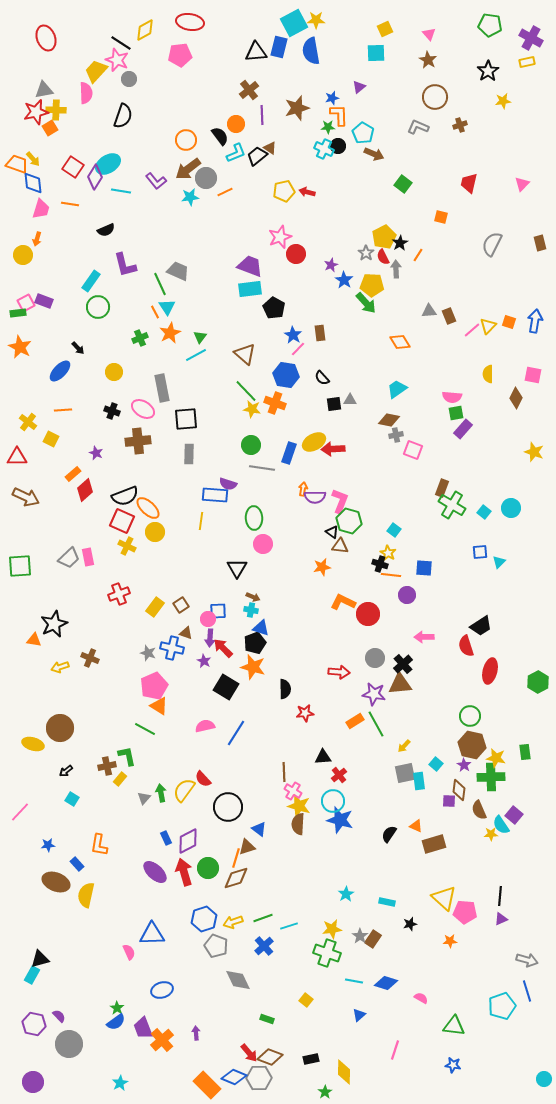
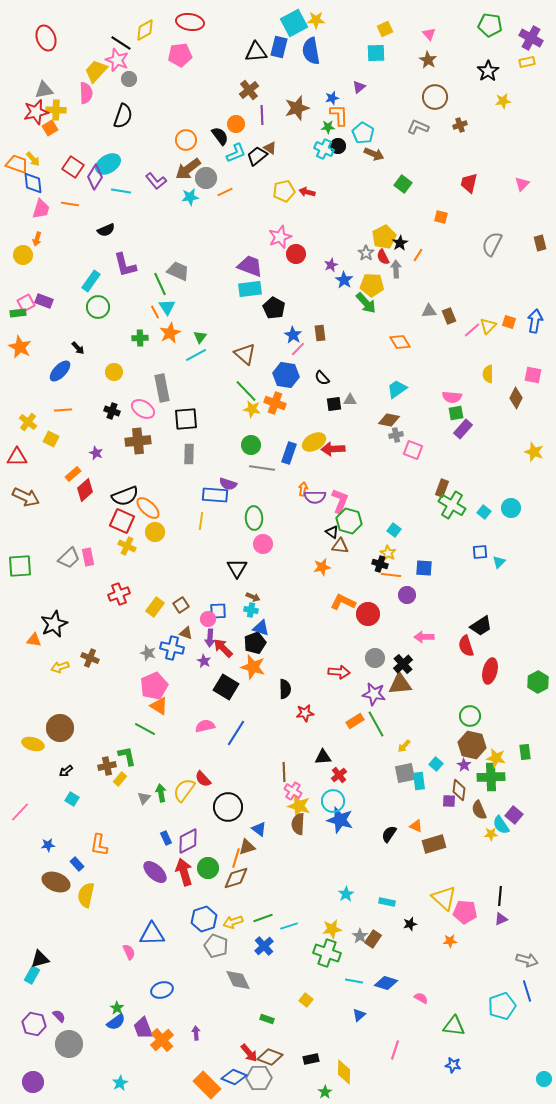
green cross at (140, 338): rotated 21 degrees clockwise
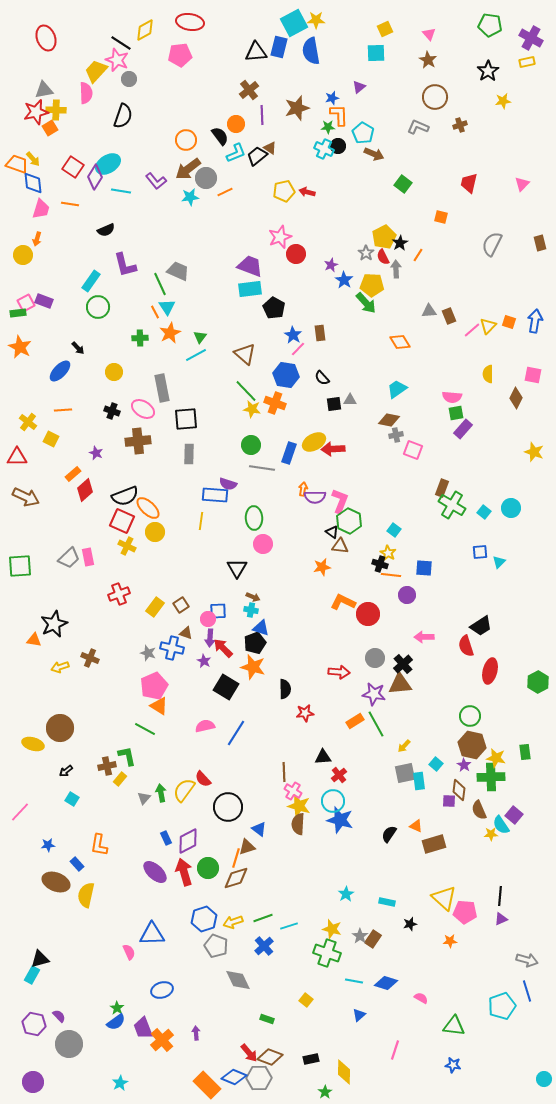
green hexagon at (349, 521): rotated 10 degrees clockwise
yellow star at (332, 929): rotated 24 degrees clockwise
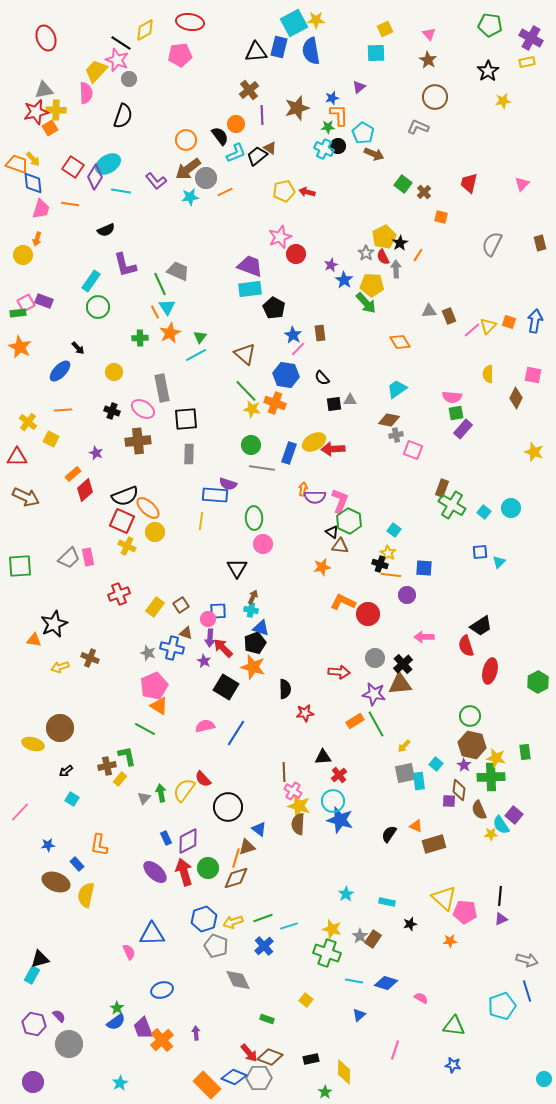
brown cross at (460, 125): moved 36 px left, 67 px down; rotated 24 degrees counterclockwise
brown arrow at (253, 597): rotated 88 degrees counterclockwise
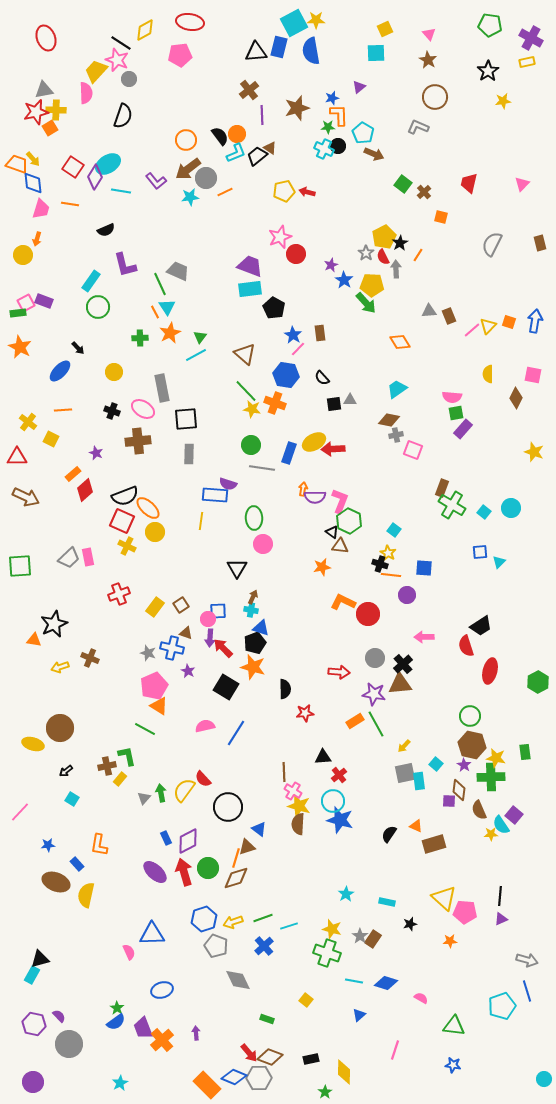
orange circle at (236, 124): moved 1 px right, 10 px down
purple star at (204, 661): moved 16 px left, 10 px down
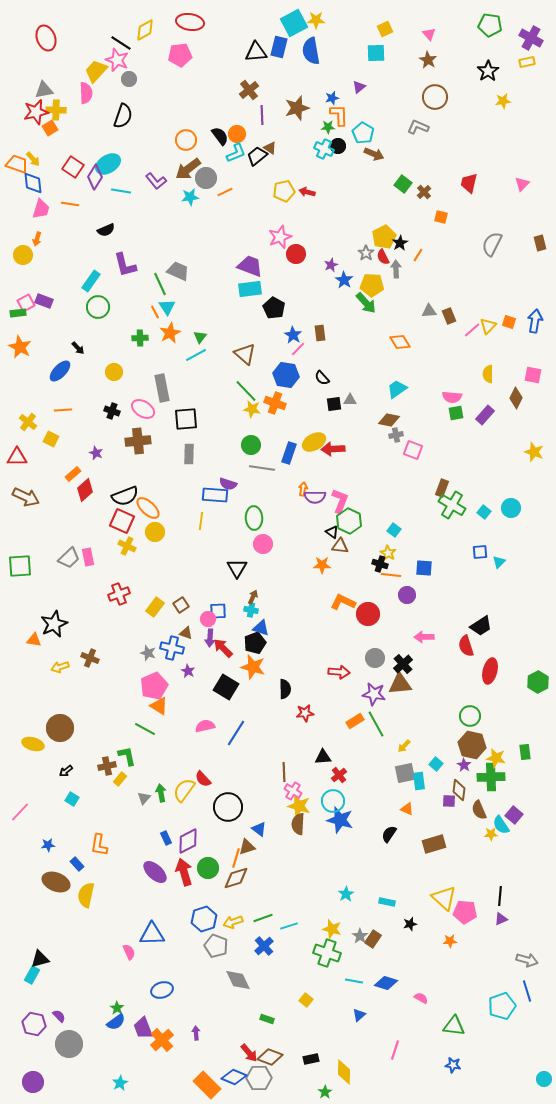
purple rectangle at (463, 429): moved 22 px right, 14 px up
orange star at (322, 567): moved 2 px up; rotated 12 degrees clockwise
orange triangle at (416, 826): moved 9 px left, 17 px up
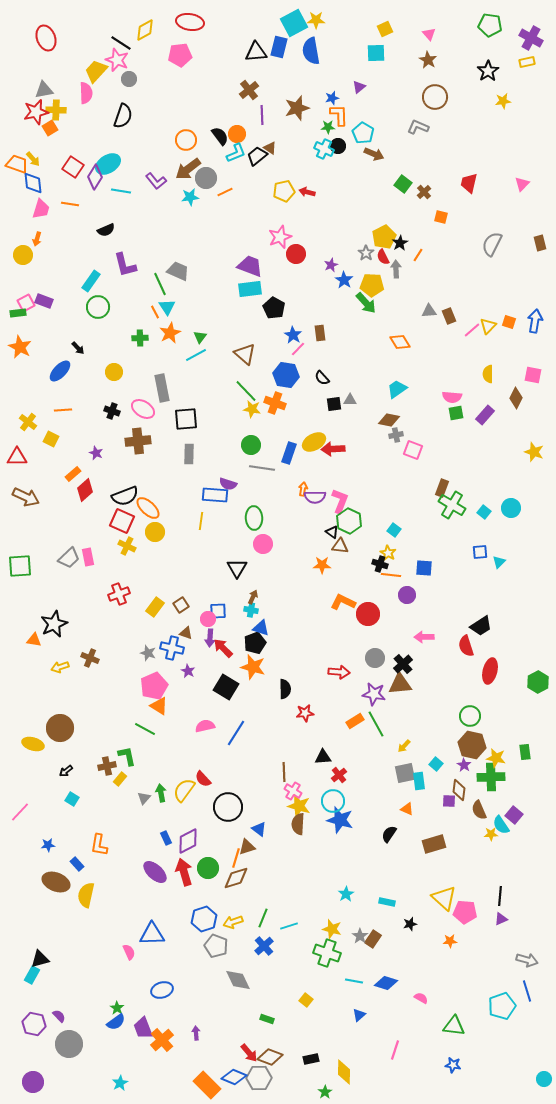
green line at (263, 918): rotated 48 degrees counterclockwise
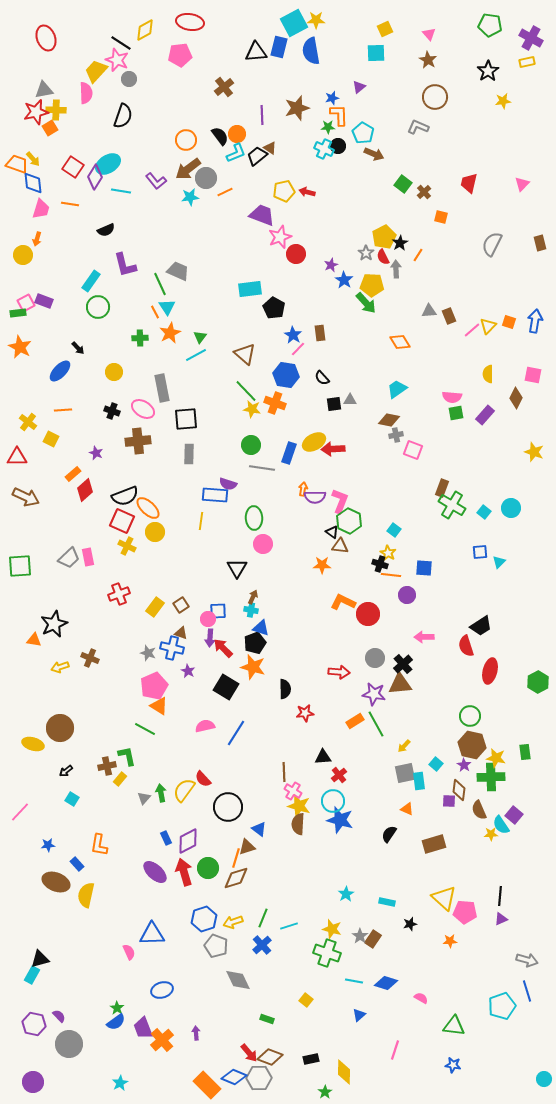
brown cross at (249, 90): moved 25 px left, 3 px up
purple trapezoid at (250, 266): moved 12 px right, 51 px up
brown triangle at (186, 633): moved 5 px left
blue cross at (264, 946): moved 2 px left, 1 px up
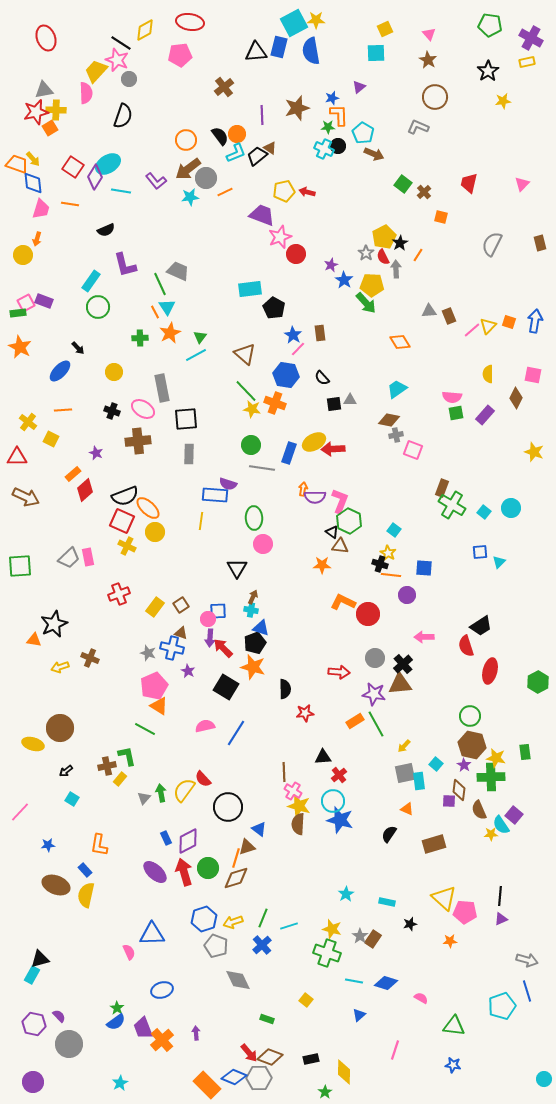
blue rectangle at (77, 864): moved 8 px right, 6 px down
brown ellipse at (56, 882): moved 3 px down
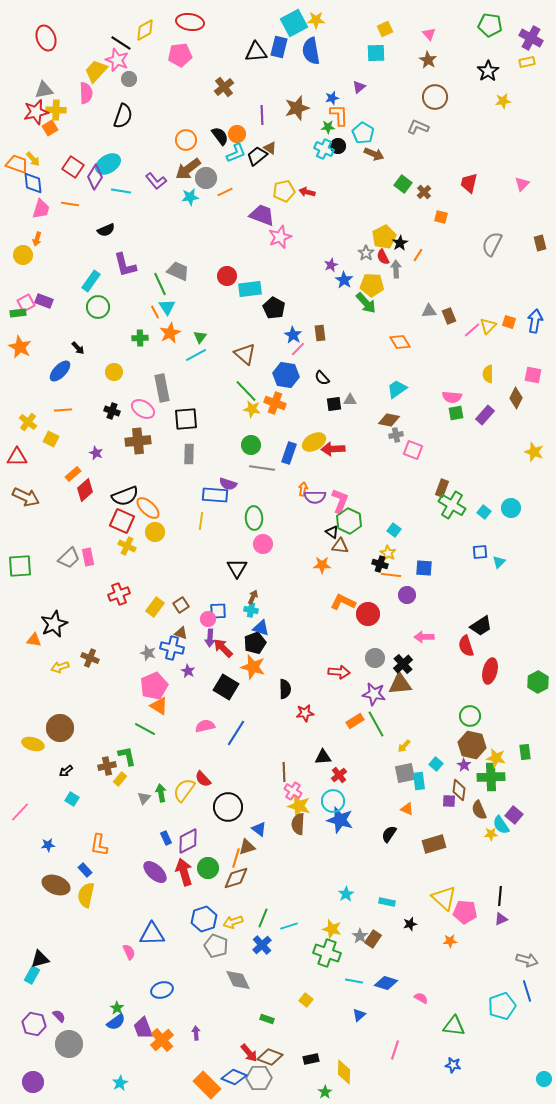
red circle at (296, 254): moved 69 px left, 22 px down
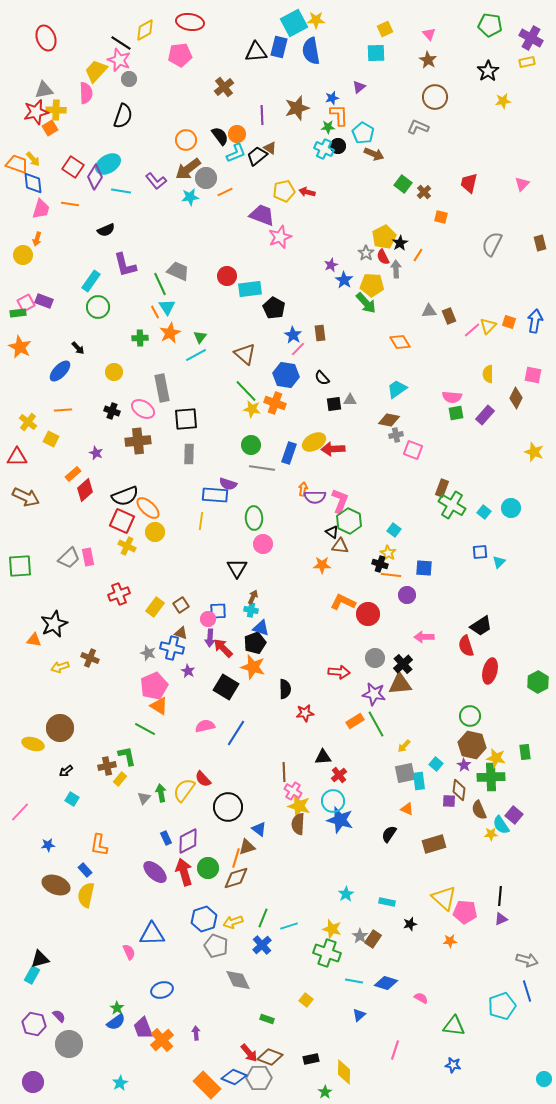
pink star at (117, 60): moved 2 px right
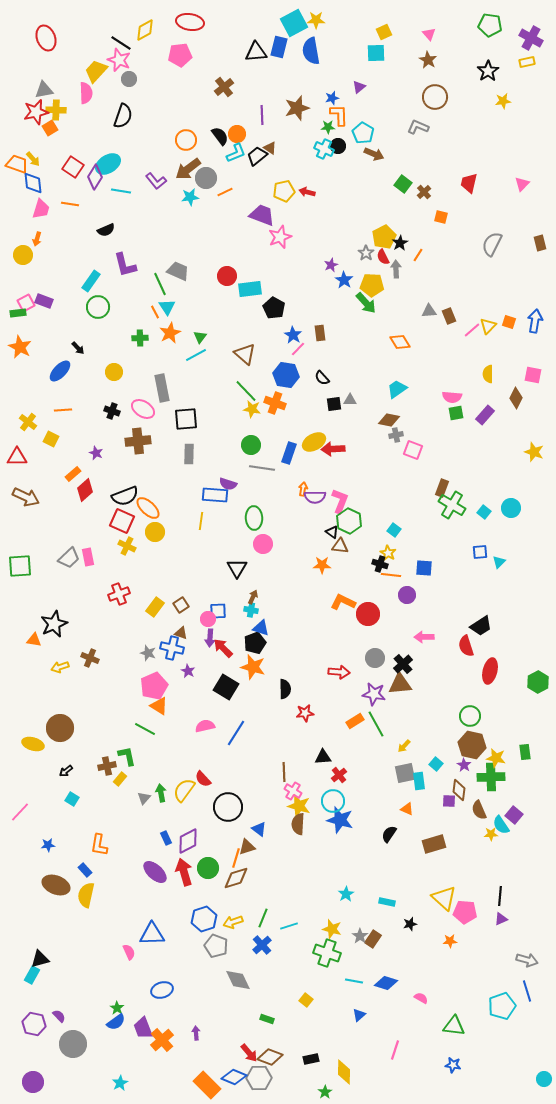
yellow square at (385, 29): moved 1 px left, 3 px down
gray circle at (69, 1044): moved 4 px right
